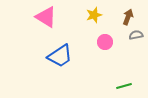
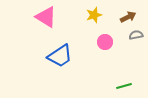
brown arrow: rotated 42 degrees clockwise
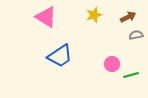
pink circle: moved 7 px right, 22 px down
green line: moved 7 px right, 11 px up
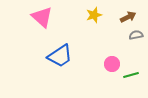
pink triangle: moved 4 px left; rotated 10 degrees clockwise
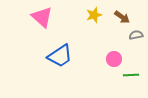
brown arrow: moved 6 px left; rotated 63 degrees clockwise
pink circle: moved 2 px right, 5 px up
green line: rotated 14 degrees clockwise
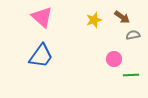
yellow star: moved 5 px down
gray semicircle: moved 3 px left
blue trapezoid: moved 19 px left; rotated 20 degrees counterclockwise
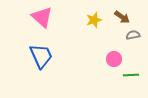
blue trapezoid: rotated 60 degrees counterclockwise
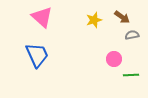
gray semicircle: moved 1 px left
blue trapezoid: moved 4 px left, 1 px up
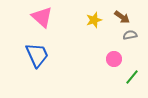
gray semicircle: moved 2 px left
green line: moved 1 px right, 2 px down; rotated 49 degrees counterclockwise
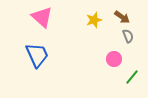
gray semicircle: moved 2 px left, 1 px down; rotated 80 degrees clockwise
